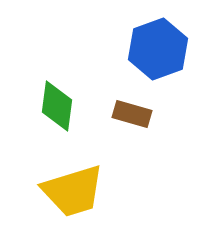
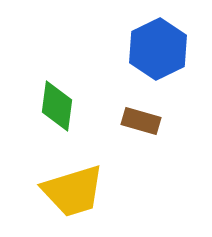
blue hexagon: rotated 6 degrees counterclockwise
brown rectangle: moved 9 px right, 7 px down
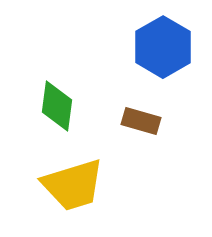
blue hexagon: moved 5 px right, 2 px up; rotated 4 degrees counterclockwise
yellow trapezoid: moved 6 px up
